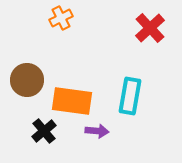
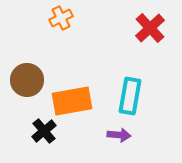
orange rectangle: rotated 18 degrees counterclockwise
purple arrow: moved 22 px right, 4 px down
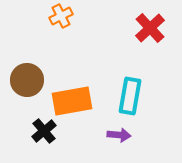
orange cross: moved 2 px up
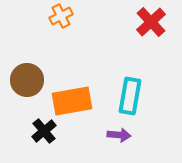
red cross: moved 1 px right, 6 px up
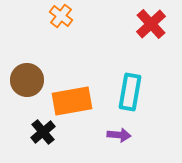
orange cross: rotated 25 degrees counterclockwise
red cross: moved 2 px down
cyan rectangle: moved 4 px up
black cross: moved 1 px left, 1 px down
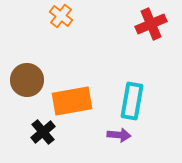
red cross: rotated 20 degrees clockwise
cyan rectangle: moved 2 px right, 9 px down
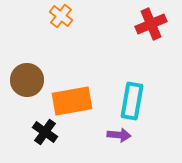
black cross: moved 2 px right; rotated 15 degrees counterclockwise
